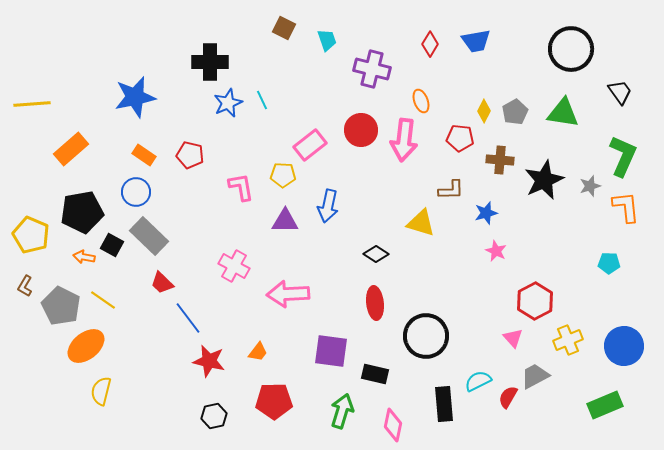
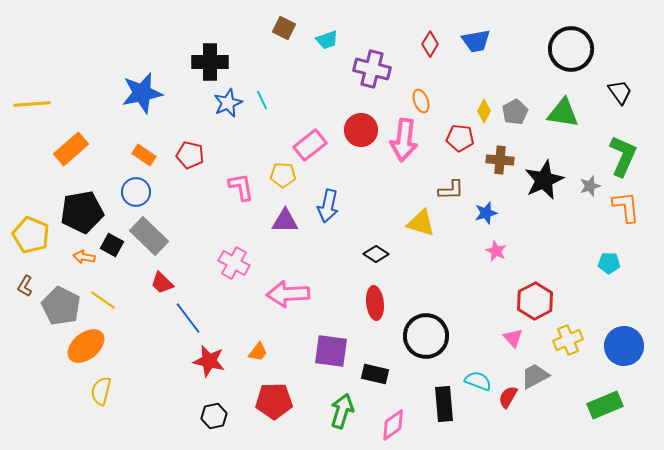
cyan trapezoid at (327, 40): rotated 90 degrees clockwise
blue star at (135, 97): moved 7 px right, 4 px up
pink cross at (234, 266): moved 3 px up
cyan semicircle at (478, 381): rotated 48 degrees clockwise
pink diamond at (393, 425): rotated 44 degrees clockwise
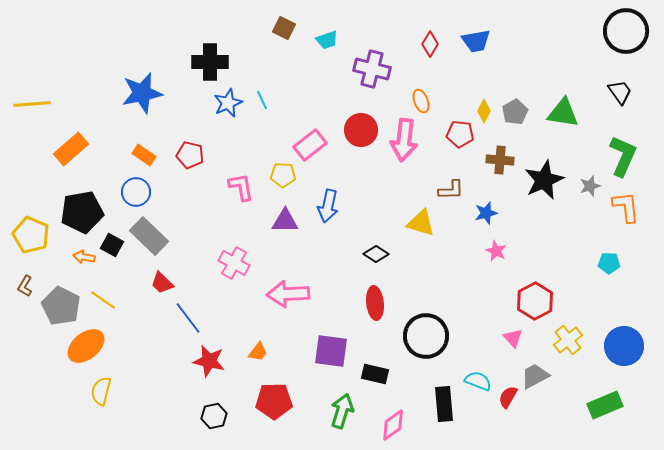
black circle at (571, 49): moved 55 px right, 18 px up
red pentagon at (460, 138): moved 4 px up
yellow cross at (568, 340): rotated 16 degrees counterclockwise
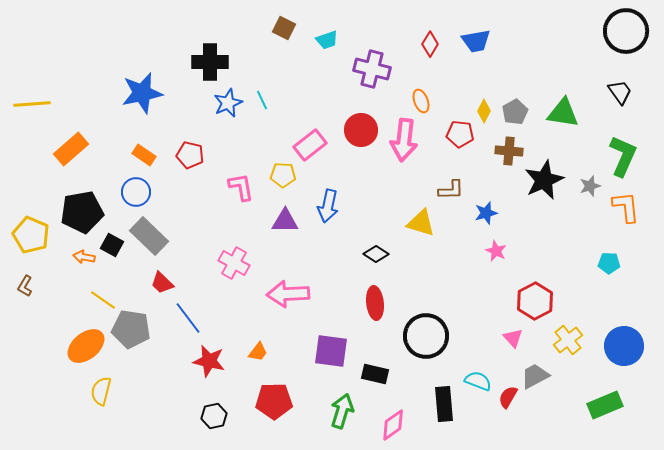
brown cross at (500, 160): moved 9 px right, 9 px up
gray pentagon at (61, 306): moved 70 px right, 23 px down; rotated 18 degrees counterclockwise
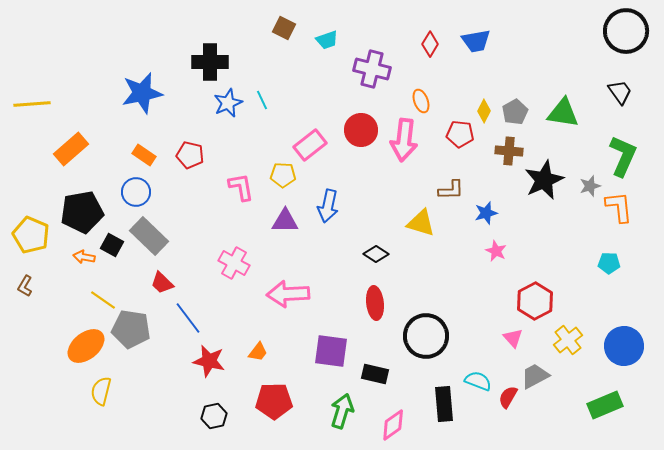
orange L-shape at (626, 207): moved 7 px left
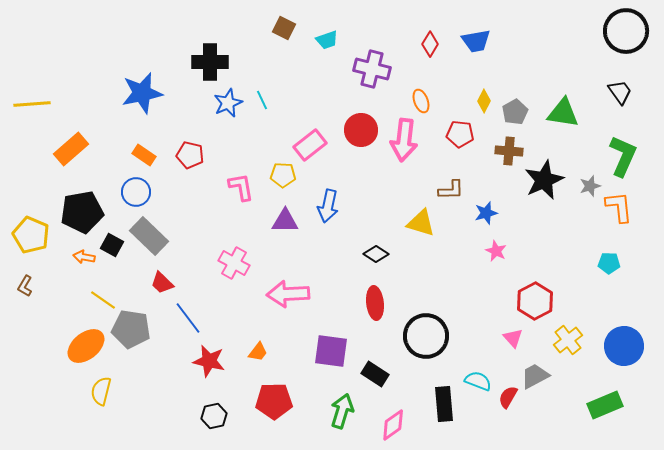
yellow diamond at (484, 111): moved 10 px up
black rectangle at (375, 374): rotated 20 degrees clockwise
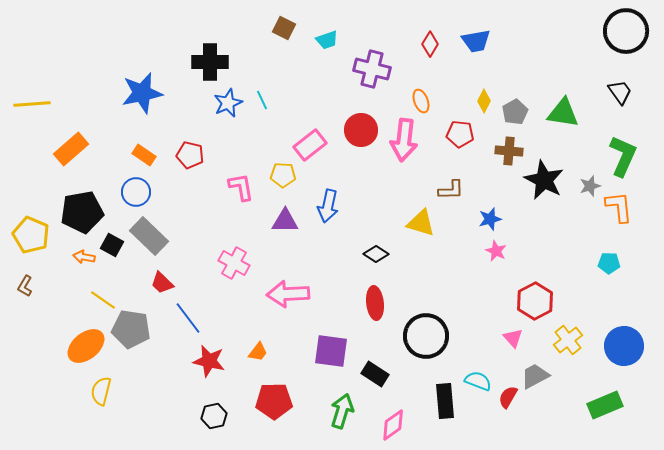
black star at (544, 180): rotated 21 degrees counterclockwise
blue star at (486, 213): moved 4 px right, 6 px down
black rectangle at (444, 404): moved 1 px right, 3 px up
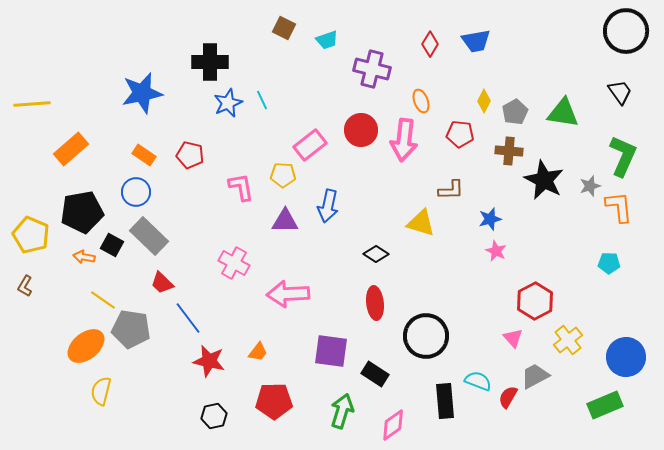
blue circle at (624, 346): moved 2 px right, 11 px down
